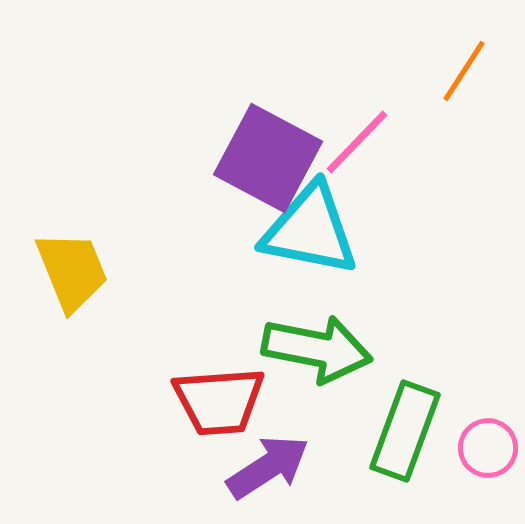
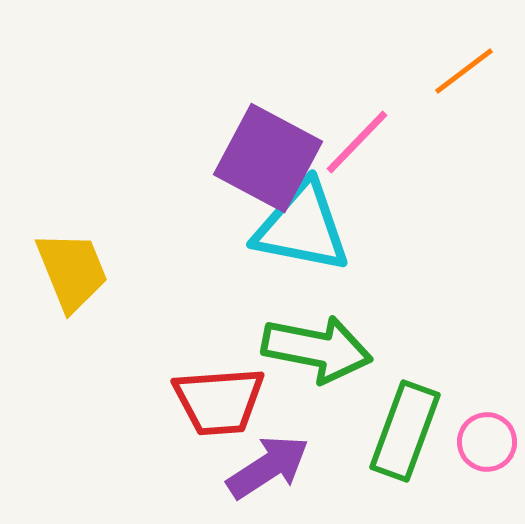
orange line: rotated 20 degrees clockwise
cyan triangle: moved 8 px left, 3 px up
pink circle: moved 1 px left, 6 px up
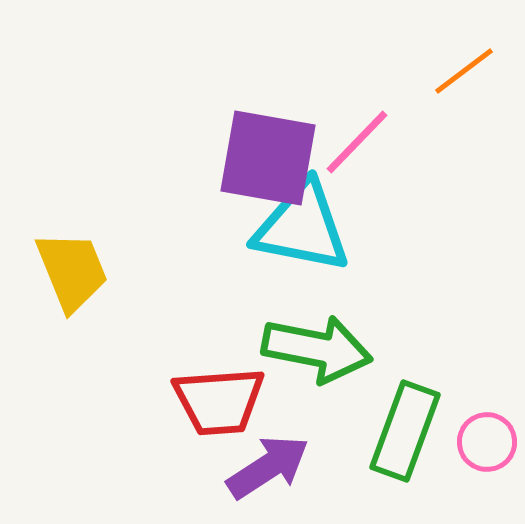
purple square: rotated 18 degrees counterclockwise
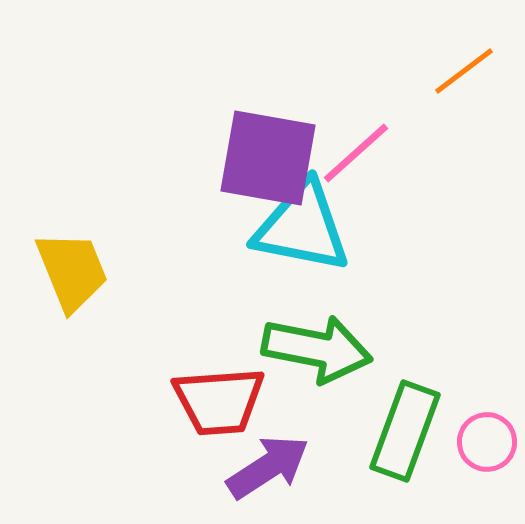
pink line: moved 1 px left, 11 px down; rotated 4 degrees clockwise
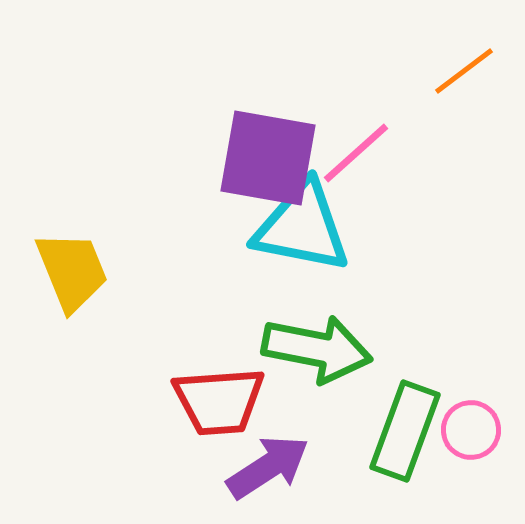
pink circle: moved 16 px left, 12 px up
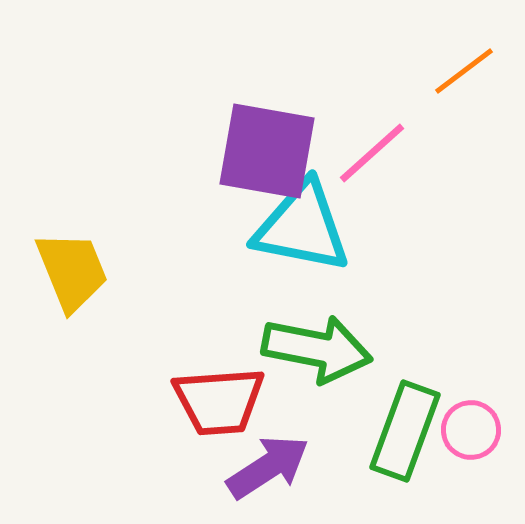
pink line: moved 16 px right
purple square: moved 1 px left, 7 px up
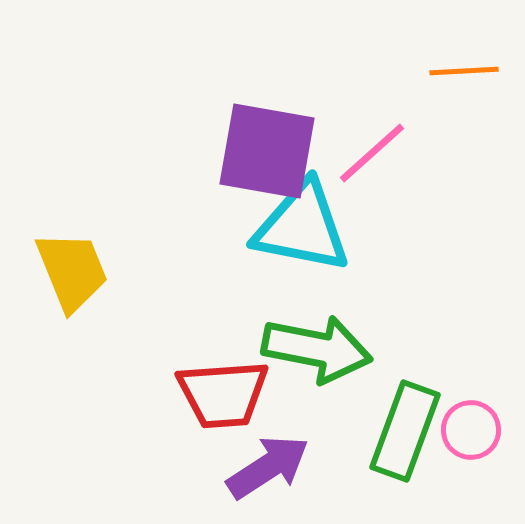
orange line: rotated 34 degrees clockwise
red trapezoid: moved 4 px right, 7 px up
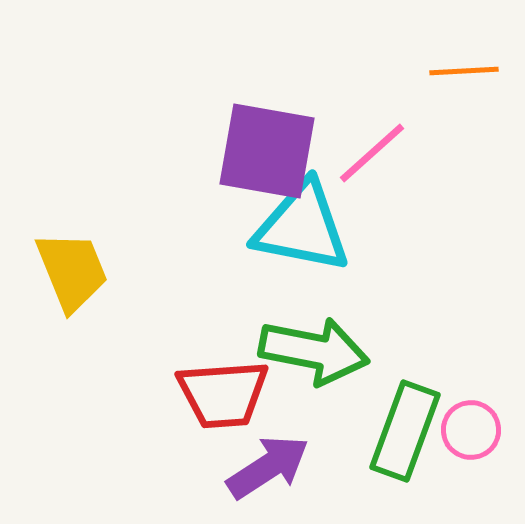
green arrow: moved 3 px left, 2 px down
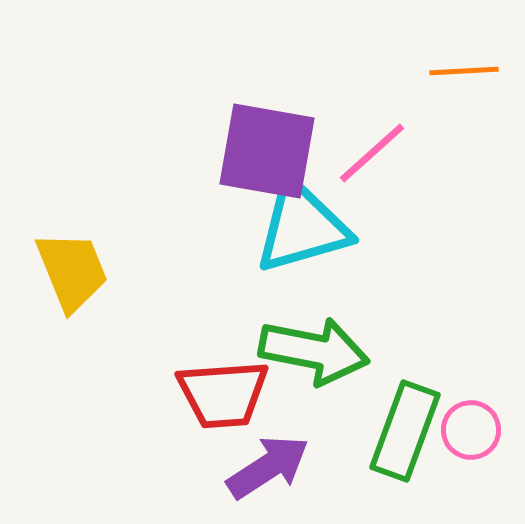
cyan triangle: rotated 27 degrees counterclockwise
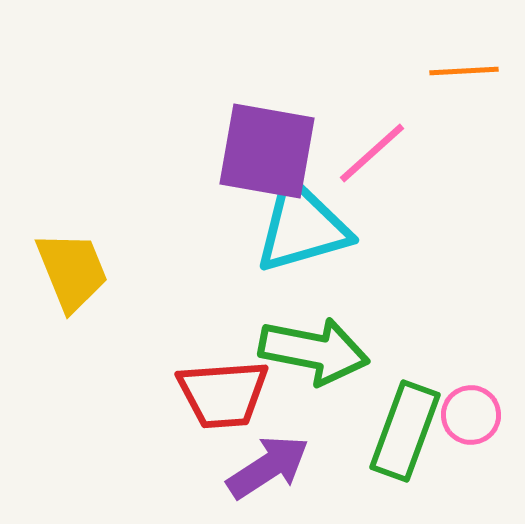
pink circle: moved 15 px up
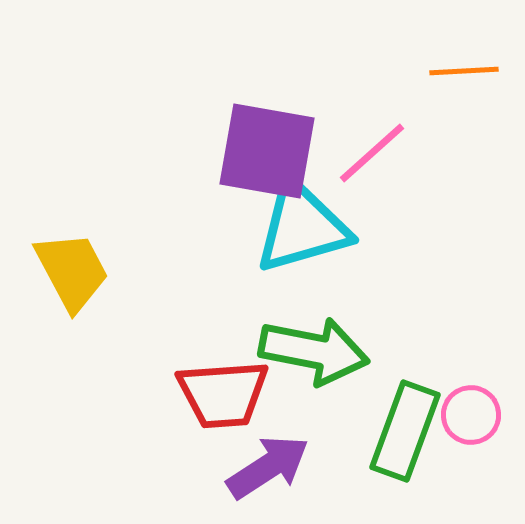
yellow trapezoid: rotated 6 degrees counterclockwise
